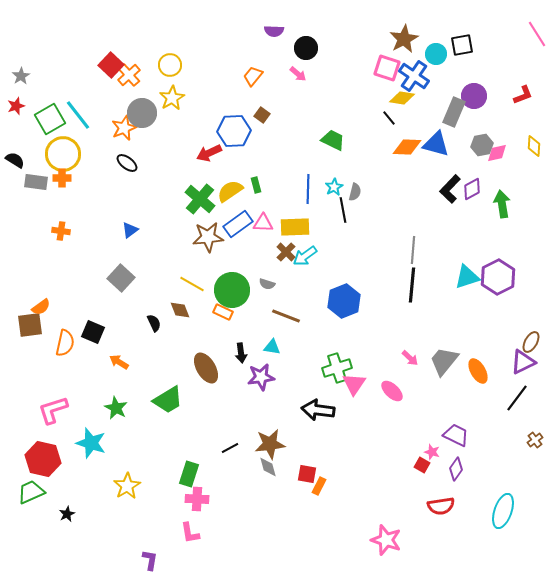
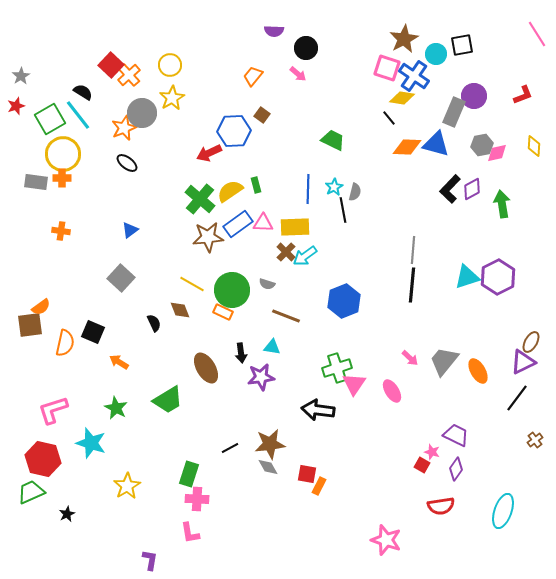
black semicircle at (15, 160): moved 68 px right, 68 px up
pink ellipse at (392, 391): rotated 15 degrees clockwise
gray diamond at (268, 467): rotated 15 degrees counterclockwise
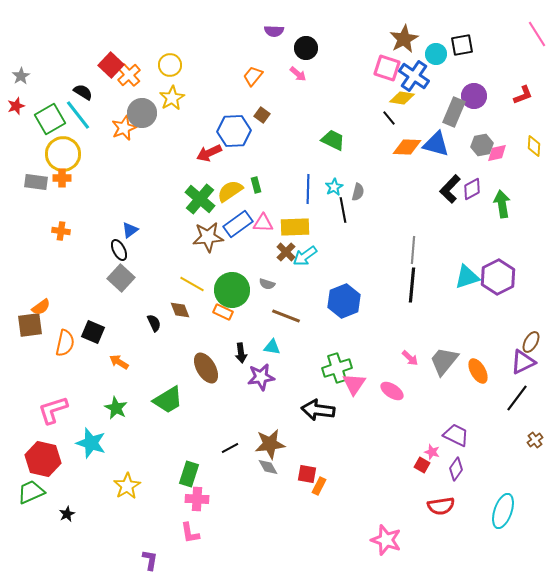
black ellipse at (127, 163): moved 8 px left, 87 px down; rotated 25 degrees clockwise
gray semicircle at (355, 192): moved 3 px right
pink ellipse at (392, 391): rotated 25 degrees counterclockwise
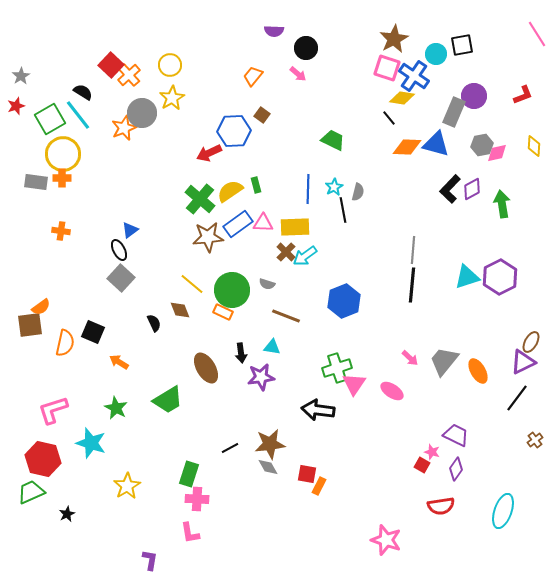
brown star at (404, 39): moved 10 px left
purple hexagon at (498, 277): moved 2 px right
yellow line at (192, 284): rotated 10 degrees clockwise
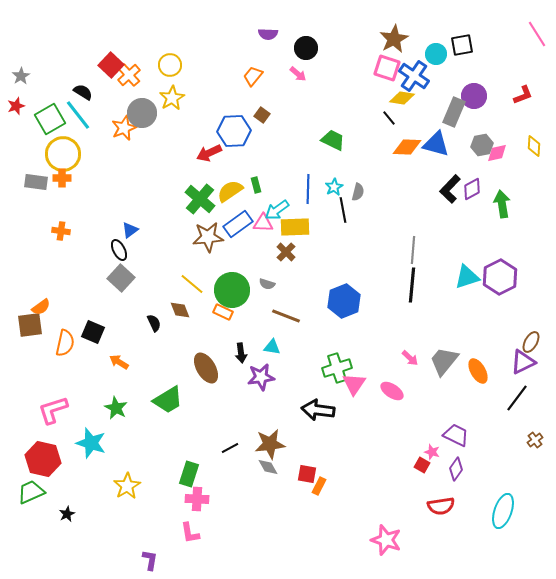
purple semicircle at (274, 31): moved 6 px left, 3 px down
cyan arrow at (305, 256): moved 28 px left, 46 px up
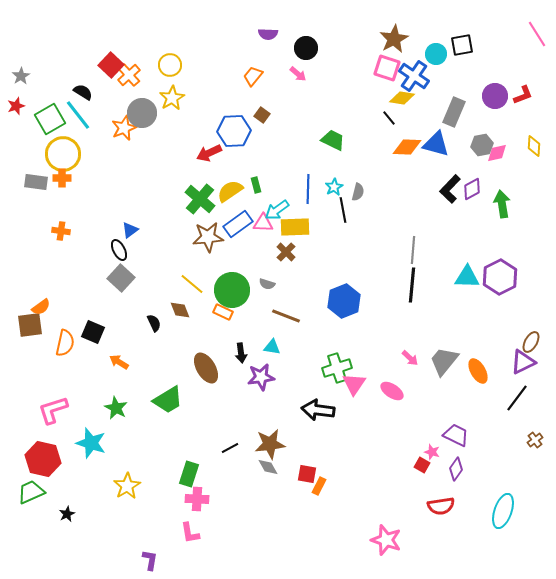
purple circle at (474, 96): moved 21 px right
cyan triangle at (467, 277): rotated 20 degrees clockwise
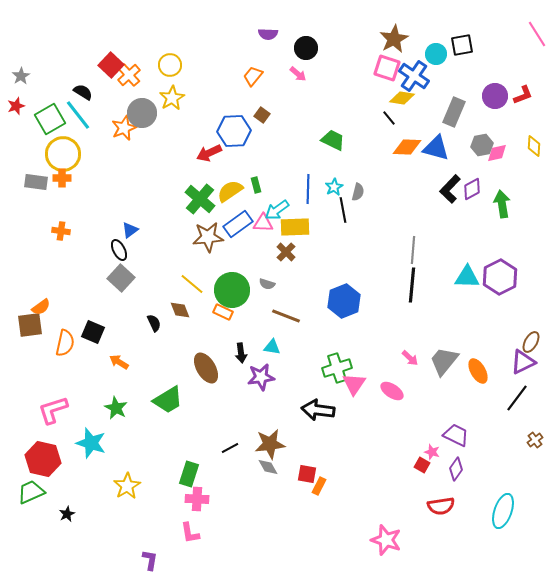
blue triangle at (436, 144): moved 4 px down
